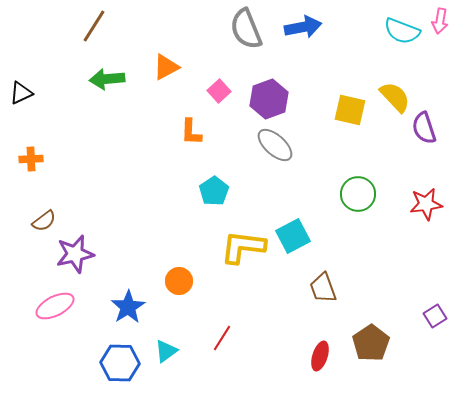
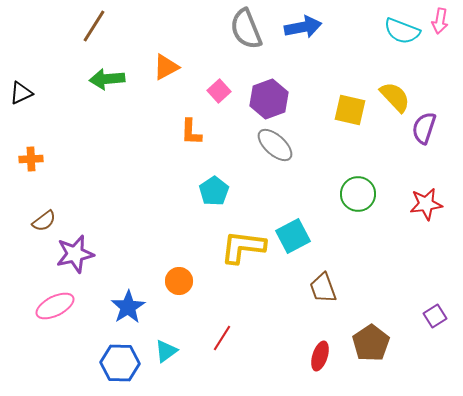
purple semicircle: rotated 36 degrees clockwise
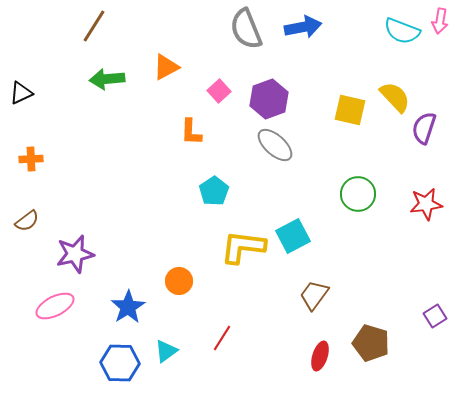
brown semicircle: moved 17 px left
brown trapezoid: moved 9 px left, 7 px down; rotated 56 degrees clockwise
brown pentagon: rotated 21 degrees counterclockwise
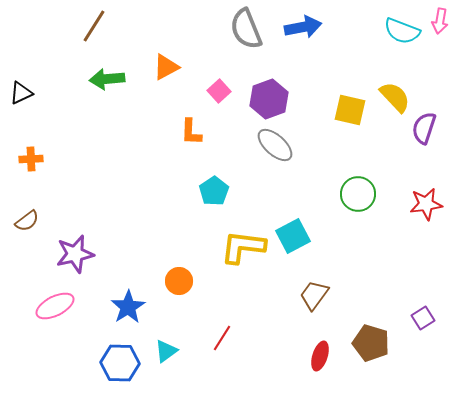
purple square: moved 12 px left, 2 px down
